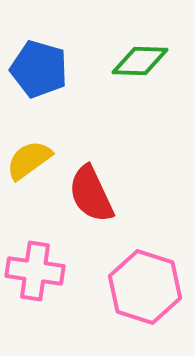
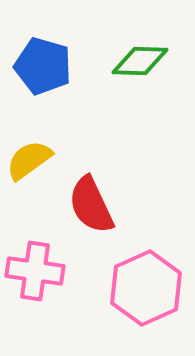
blue pentagon: moved 4 px right, 3 px up
red semicircle: moved 11 px down
pink hexagon: moved 1 px right, 1 px down; rotated 18 degrees clockwise
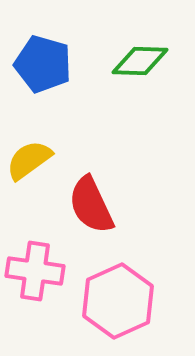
blue pentagon: moved 2 px up
pink hexagon: moved 28 px left, 13 px down
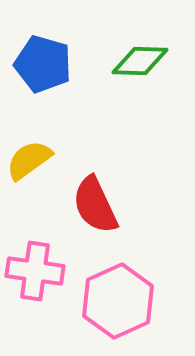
red semicircle: moved 4 px right
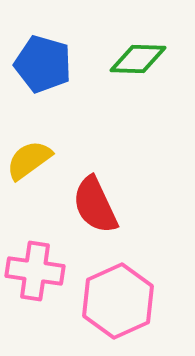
green diamond: moved 2 px left, 2 px up
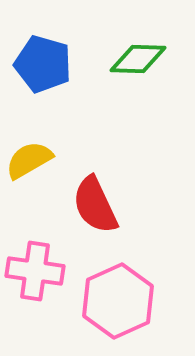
yellow semicircle: rotated 6 degrees clockwise
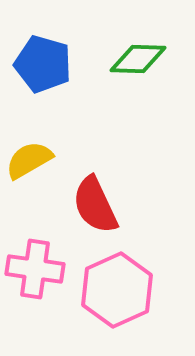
pink cross: moved 2 px up
pink hexagon: moved 1 px left, 11 px up
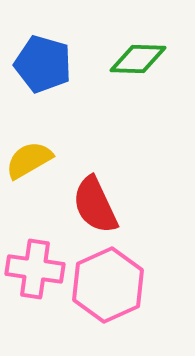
pink hexagon: moved 9 px left, 5 px up
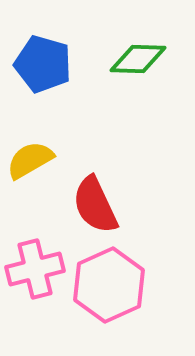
yellow semicircle: moved 1 px right
pink cross: rotated 22 degrees counterclockwise
pink hexagon: moved 1 px right
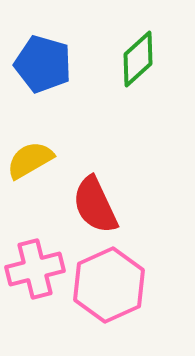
green diamond: rotated 44 degrees counterclockwise
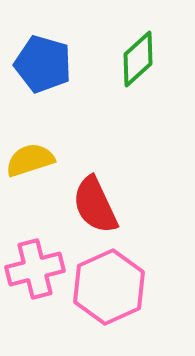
yellow semicircle: rotated 12 degrees clockwise
pink hexagon: moved 2 px down
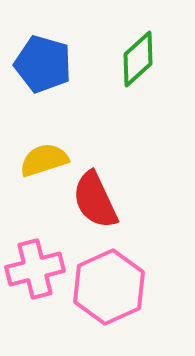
yellow semicircle: moved 14 px right
red semicircle: moved 5 px up
